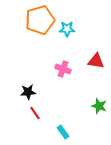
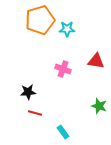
red line: rotated 40 degrees counterclockwise
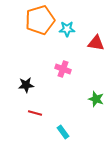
red triangle: moved 18 px up
black star: moved 2 px left, 7 px up
green star: moved 3 px left, 7 px up
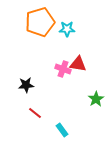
orange pentagon: moved 2 px down
red triangle: moved 18 px left, 21 px down
green star: rotated 21 degrees clockwise
red line: rotated 24 degrees clockwise
cyan rectangle: moved 1 px left, 2 px up
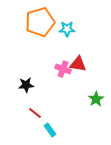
cyan rectangle: moved 12 px left
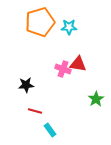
cyan star: moved 2 px right, 2 px up
red line: moved 2 px up; rotated 24 degrees counterclockwise
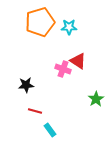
red triangle: moved 3 px up; rotated 24 degrees clockwise
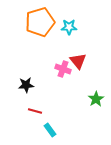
red triangle: rotated 18 degrees clockwise
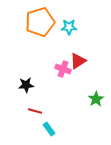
red triangle: rotated 36 degrees clockwise
cyan rectangle: moved 1 px left, 1 px up
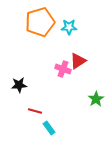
black star: moved 7 px left
cyan rectangle: moved 1 px up
